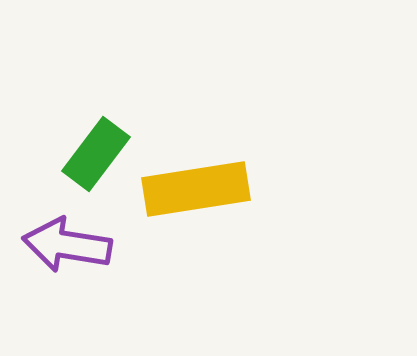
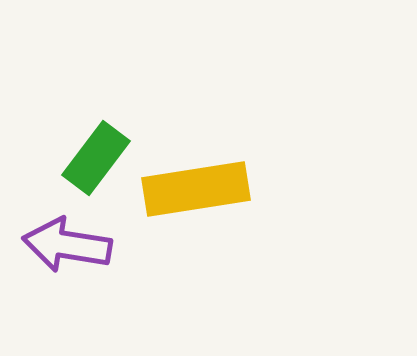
green rectangle: moved 4 px down
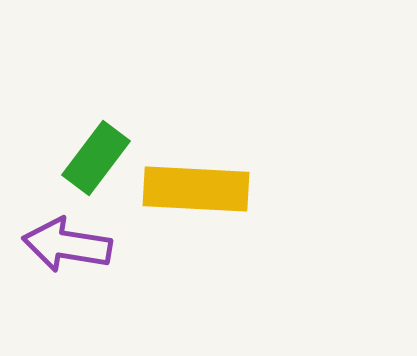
yellow rectangle: rotated 12 degrees clockwise
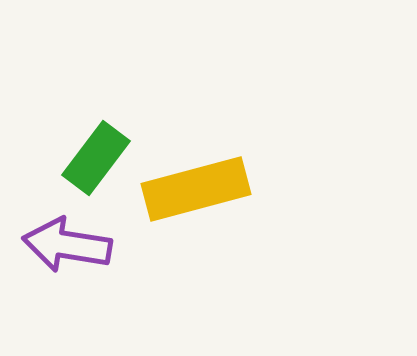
yellow rectangle: rotated 18 degrees counterclockwise
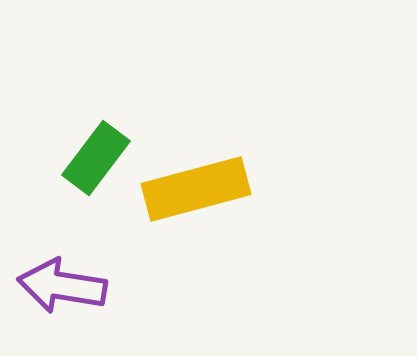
purple arrow: moved 5 px left, 41 px down
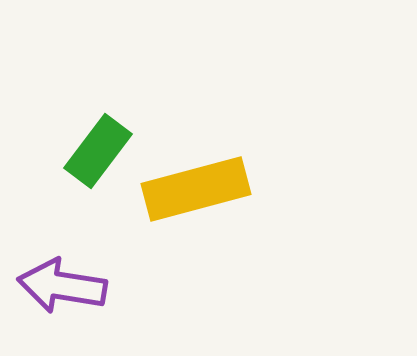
green rectangle: moved 2 px right, 7 px up
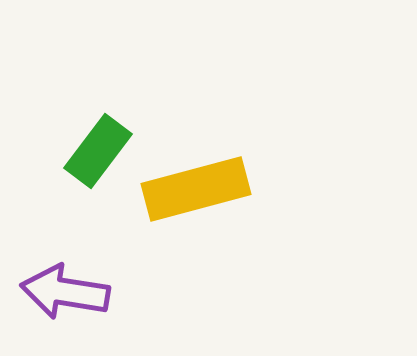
purple arrow: moved 3 px right, 6 px down
